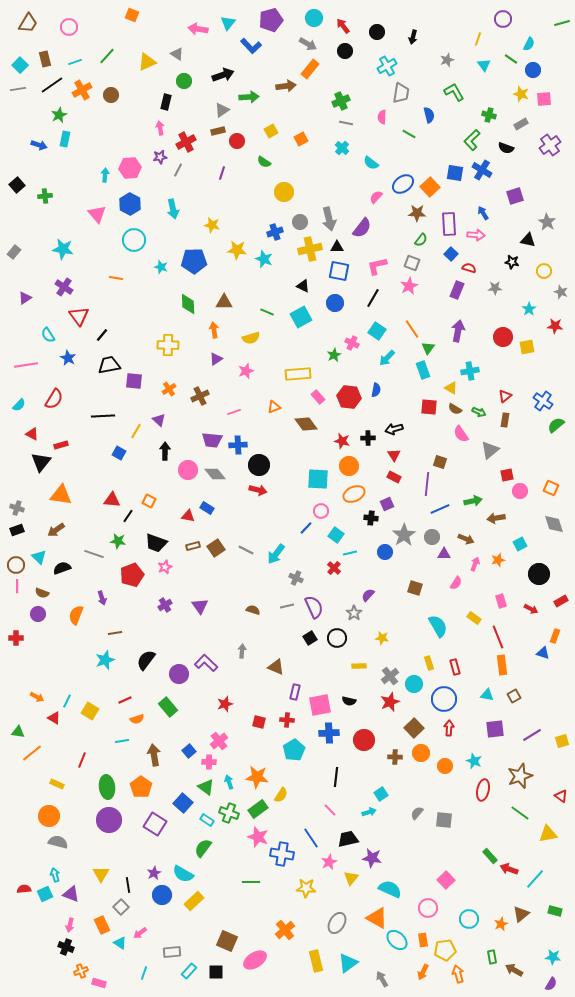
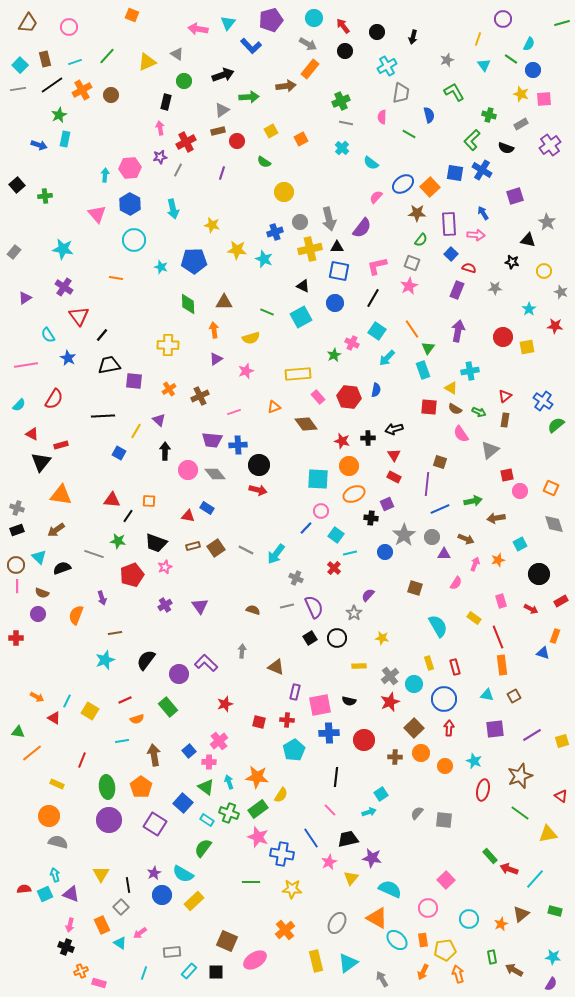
orange square at (149, 501): rotated 24 degrees counterclockwise
yellow star at (306, 888): moved 14 px left, 1 px down
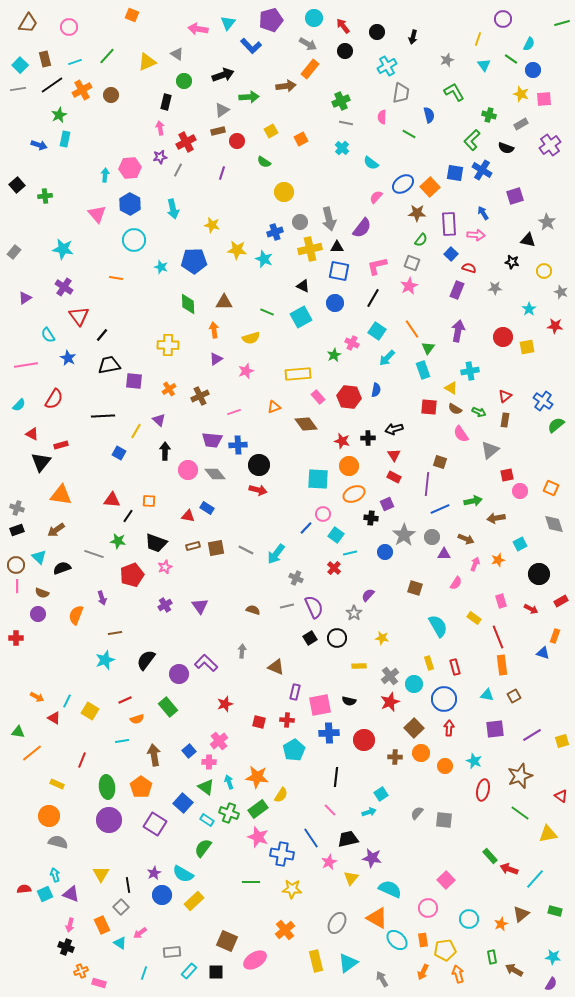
pink circle at (321, 511): moved 2 px right, 3 px down
brown square at (216, 548): rotated 24 degrees clockwise
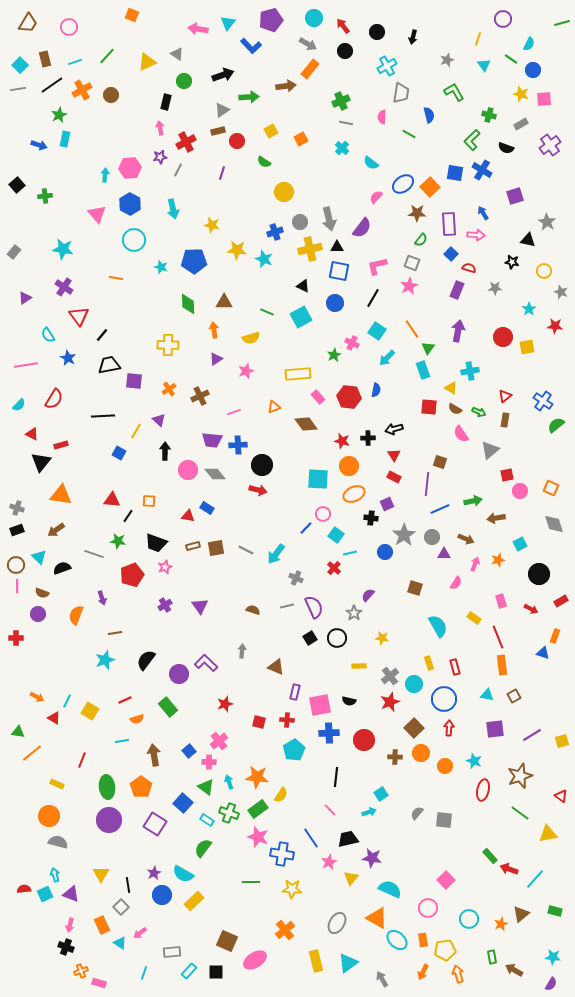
black circle at (259, 465): moved 3 px right
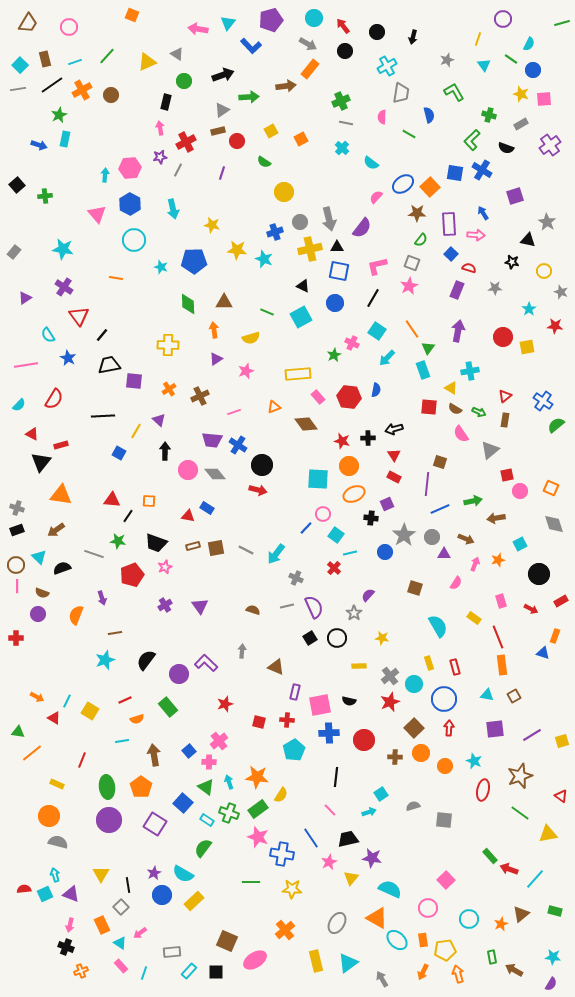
blue cross at (238, 445): rotated 36 degrees clockwise
gray semicircle at (417, 813): moved 4 px left, 7 px up; rotated 32 degrees clockwise
pink rectangle at (99, 983): moved 22 px right, 17 px up; rotated 32 degrees clockwise
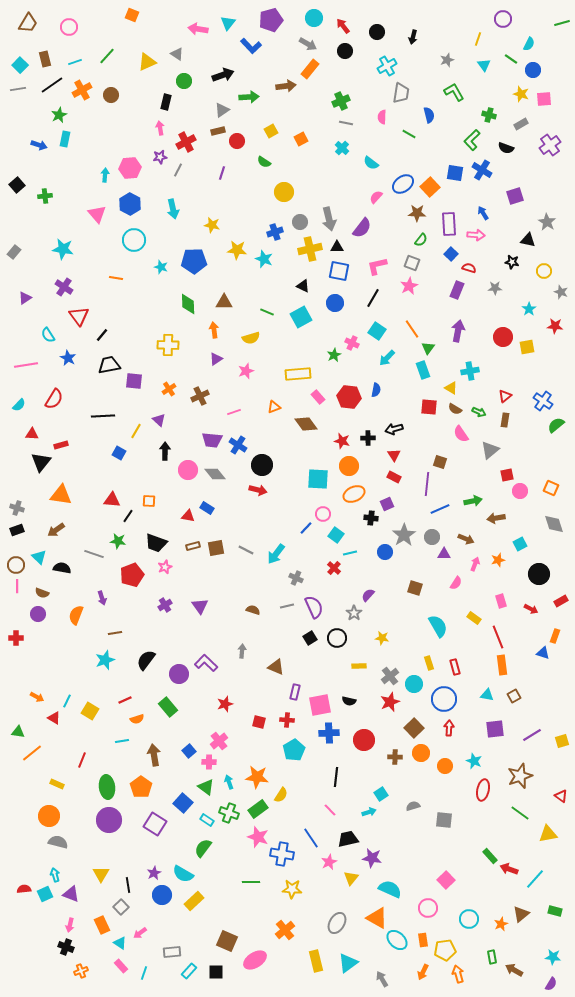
red triangle at (32, 434): rotated 24 degrees counterclockwise
black semicircle at (62, 568): rotated 30 degrees clockwise
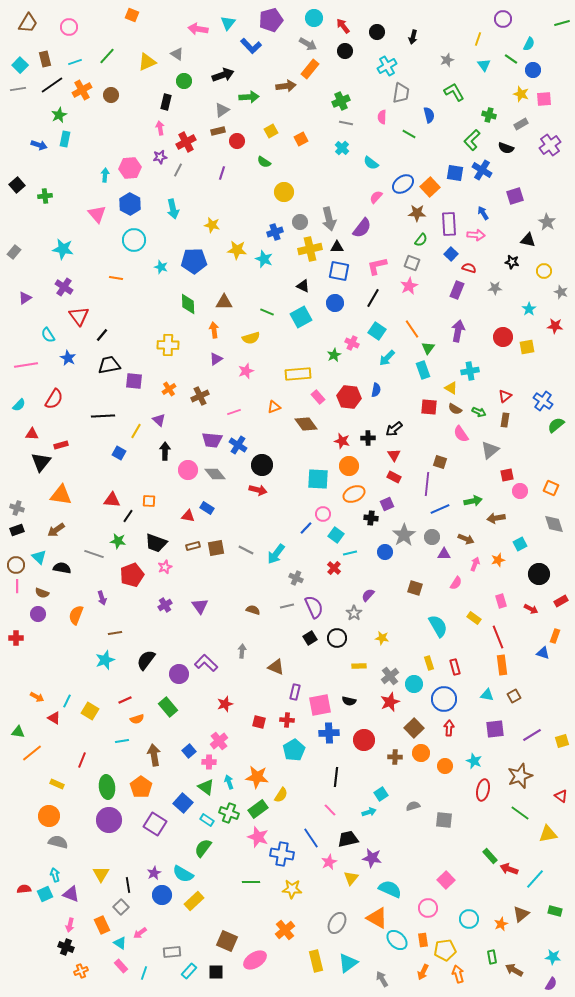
black arrow at (394, 429): rotated 24 degrees counterclockwise
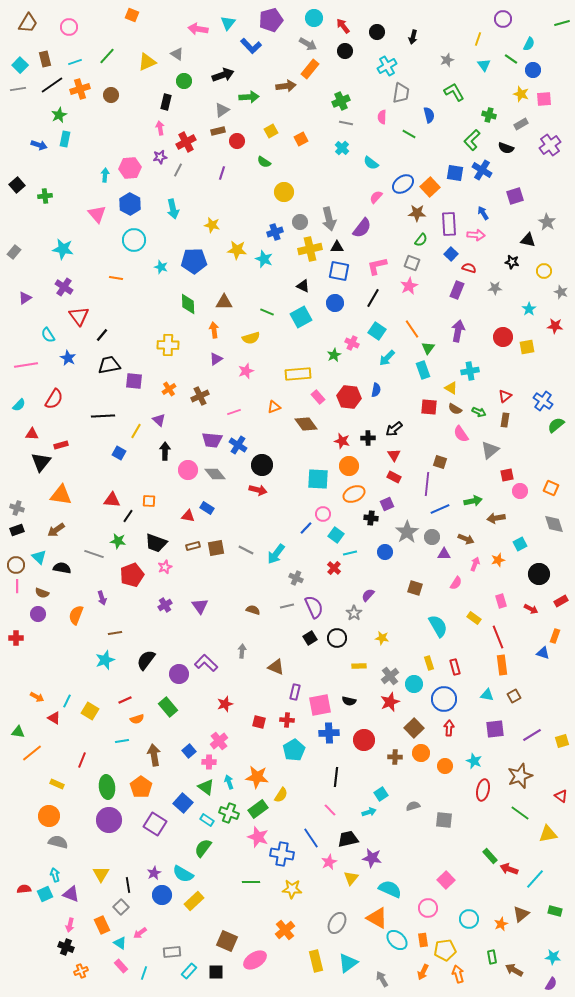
orange cross at (82, 90): moved 2 px left, 1 px up; rotated 12 degrees clockwise
gray star at (404, 535): moved 3 px right, 3 px up
